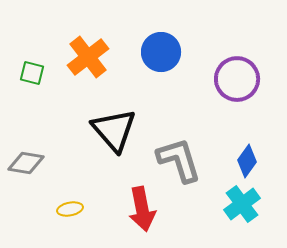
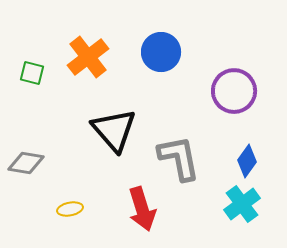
purple circle: moved 3 px left, 12 px down
gray L-shape: moved 2 px up; rotated 6 degrees clockwise
red arrow: rotated 6 degrees counterclockwise
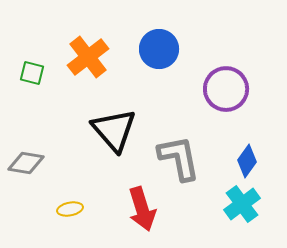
blue circle: moved 2 px left, 3 px up
purple circle: moved 8 px left, 2 px up
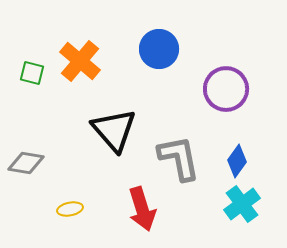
orange cross: moved 8 px left, 4 px down; rotated 12 degrees counterclockwise
blue diamond: moved 10 px left
